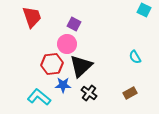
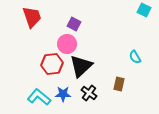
blue star: moved 9 px down
brown rectangle: moved 11 px left, 9 px up; rotated 48 degrees counterclockwise
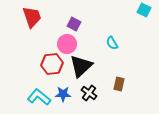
cyan semicircle: moved 23 px left, 14 px up
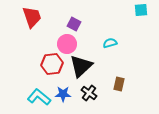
cyan square: moved 3 px left; rotated 32 degrees counterclockwise
cyan semicircle: moved 2 px left; rotated 104 degrees clockwise
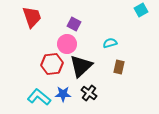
cyan square: rotated 24 degrees counterclockwise
brown rectangle: moved 17 px up
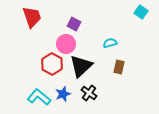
cyan square: moved 2 px down; rotated 24 degrees counterclockwise
pink circle: moved 1 px left
red hexagon: rotated 25 degrees counterclockwise
blue star: rotated 21 degrees counterclockwise
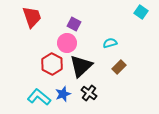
pink circle: moved 1 px right, 1 px up
brown rectangle: rotated 32 degrees clockwise
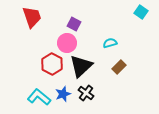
black cross: moved 3 px left
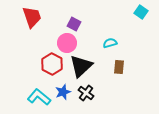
brown rectangle: rotated 40 degrees counterclockwise
blue star: moved 2 px up
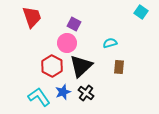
red hexagon: moved 2 px down
cyan L-shape: rotated 15 degrees clockwise
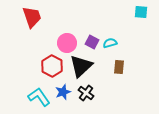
cyan square: rotated 32 degrees counterclockwise
purple square: moved 18 px right, 18 px down
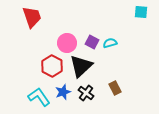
brown rectangle: moved 4 px left, 21 px down; rotated 32 degrees counterclockwise
